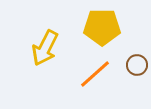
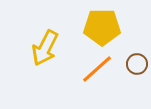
brown circle: moved 1 px up
orange line: moved 2 px right, 5 px up
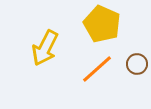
yellow pentagon: moved 3 px up; rotated 24 degrees clockwise
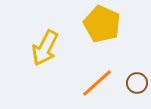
brown circle: moved 19 px down
orange line: moved 14 px down
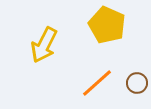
yellow pentagon: moved 5 px right, 1 px down
yellow arrow: moved 1 px left, 3 px up
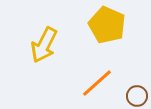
brown circle: moved 13 px down
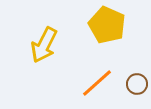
brown circle: moved 12 px up
